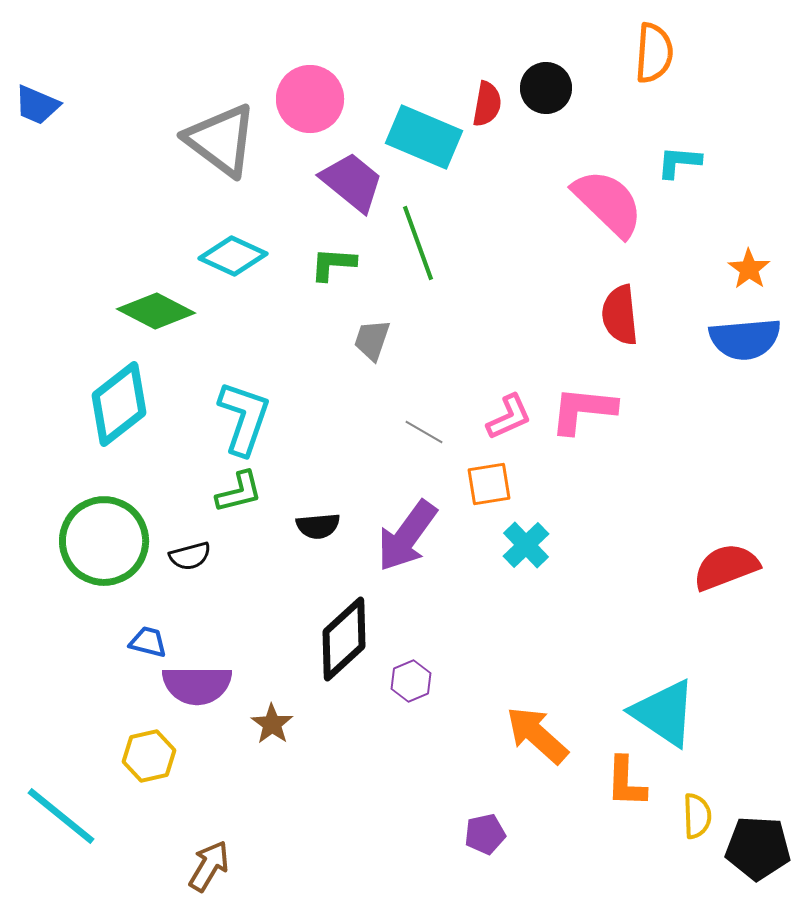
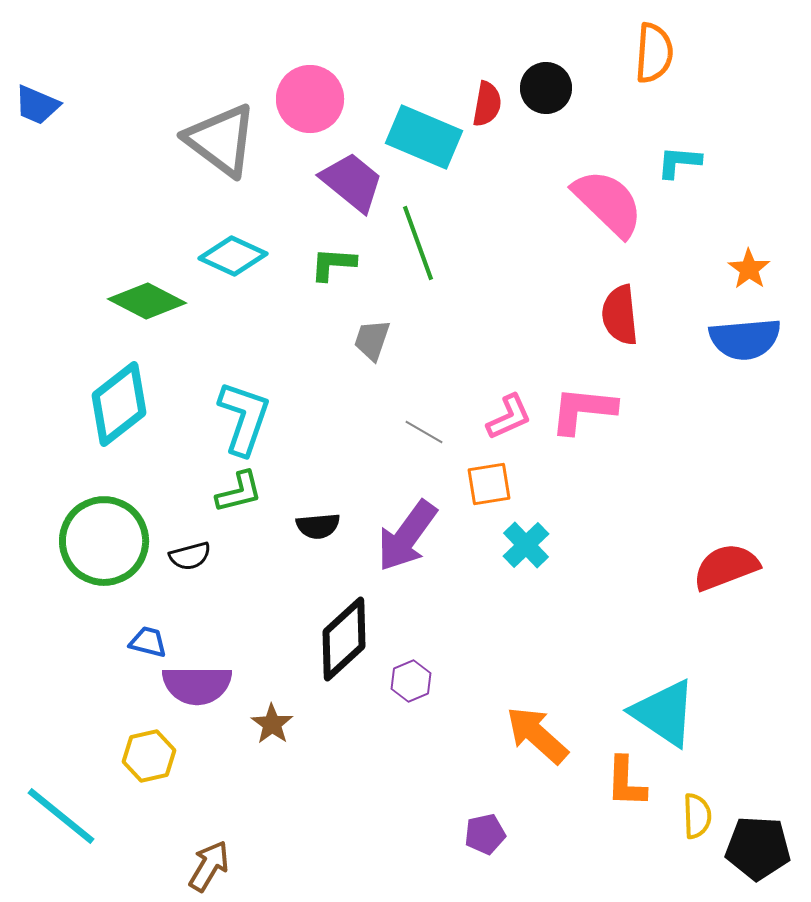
green diamond at (156, 311): moved 9 px left, 10 px up
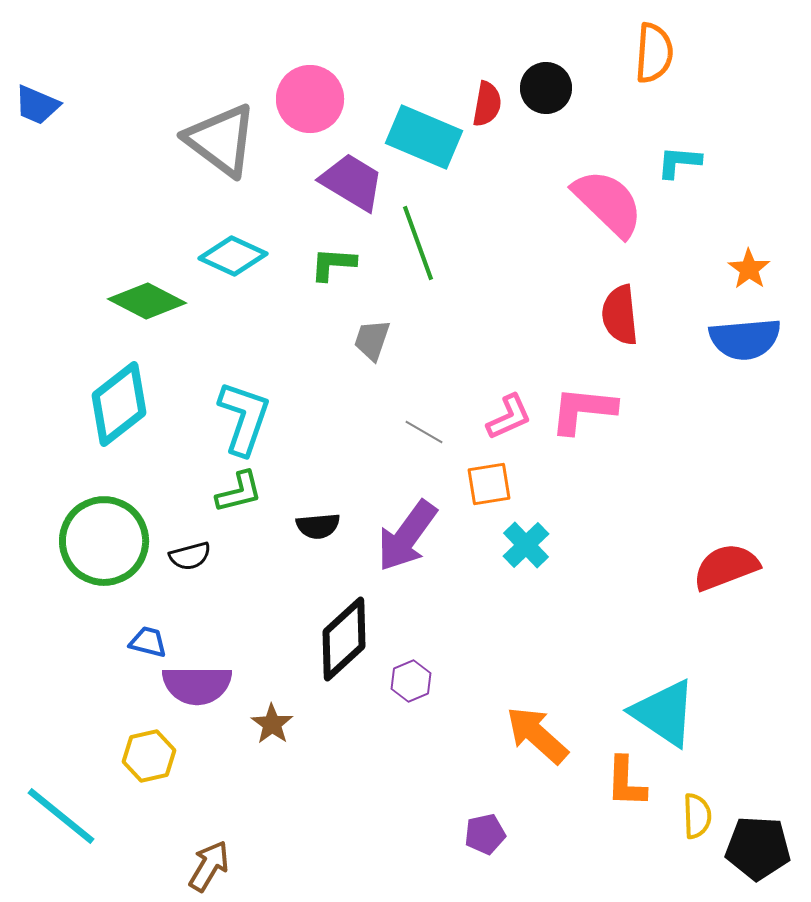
purple trapezoid at (352, 182): rotated 8 degrees counterclockwise
